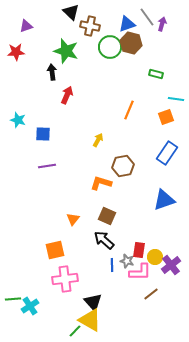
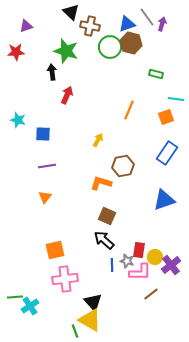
orange triangle at (73, 219): moved 28 px left, 22 px up
green line at (13, 299): moved 2 px right, 2 px up
green line at (75, 331): rotated 64 degrees counterclockwise
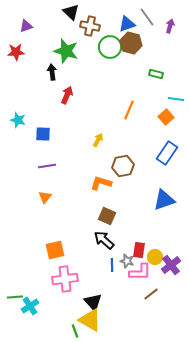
purple arrow at (162, 24): moved 8 px right, 2 px down
orange square at (166, 117): rotated 21 degrees counterclockwise
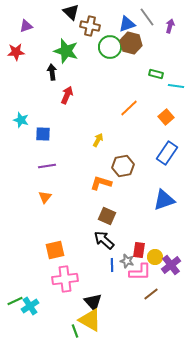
cyan line at (176, 99): moved 13 px up
orange line at (129, 110): moved 2 px up; rotated 24 degrees clockwise
cyan star at (18, 120): moved 3 px right
green line at (15, 297): moved 4 px down; rotated 21 degrees counterclockwise
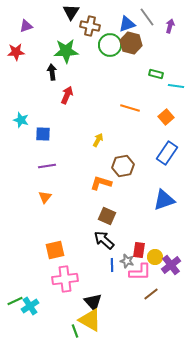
black triangle at (71, 12): rotated 18 degrees clockwise
green circle at (110, 47): moved 2 px up
green star at (66, 51): rotated 20 degrees counterclockwise
orange line at (129, 108): moved 1 px right; rotated 60 degrees clockwise
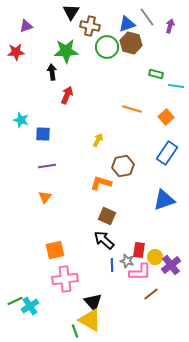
green circle at (110, 45): moved 3 px left, 2 px down
orange line at (130, 108): moved 2 px right, 1 px down
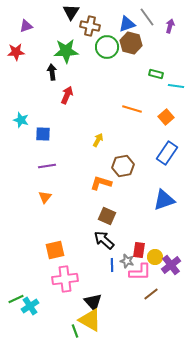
green line at (15, 301): moved 1 px right, 2 px up
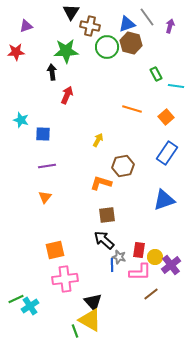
green rectangle at (156, 74): rotated 48 degrees clockwise
brown square at (107, 216): moved 1 px up; rotated 30 degrees counterclockwise
gray star at (127, 261): moved 8 px left, 4 px up
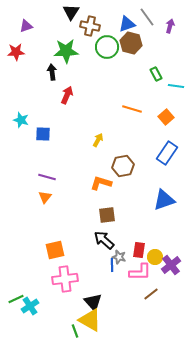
purple line at (47, 166): moved 11 px down; rotated 24 degrees clockwise
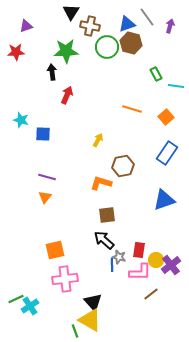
yellow circle at (155, 257): moved 1 px right, 3 px down
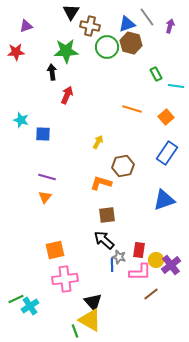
yellow arrow at (98, 140): moved 2 px down
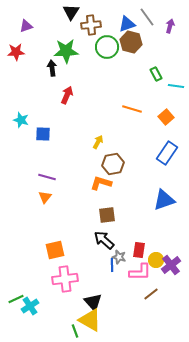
brown cross at (90, 26): moved 1 px right, 1 px up; rotated 18 degrees counterclockwise
brown hexagon at (131, 43): moved 1 px up
black arrow at (52, 72): moved 4 px up
brown hexagon at (123, 166): moved 10 px left, 2 px up
